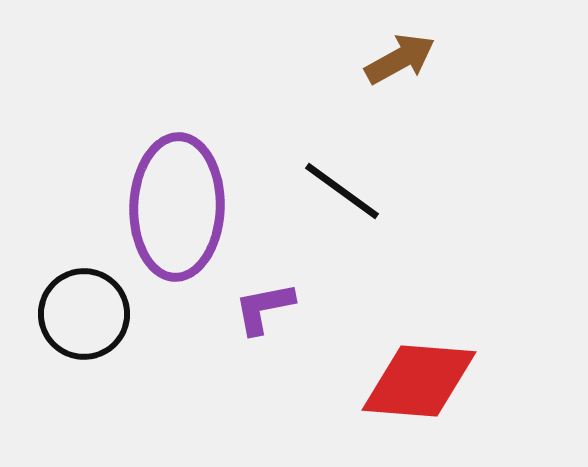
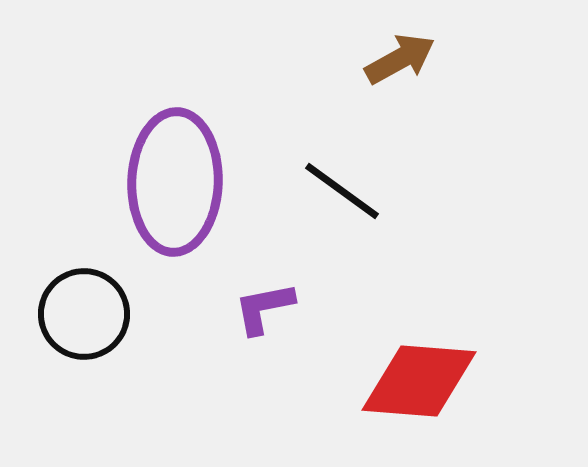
purple ellipse: moved 2 px left, 25 px up
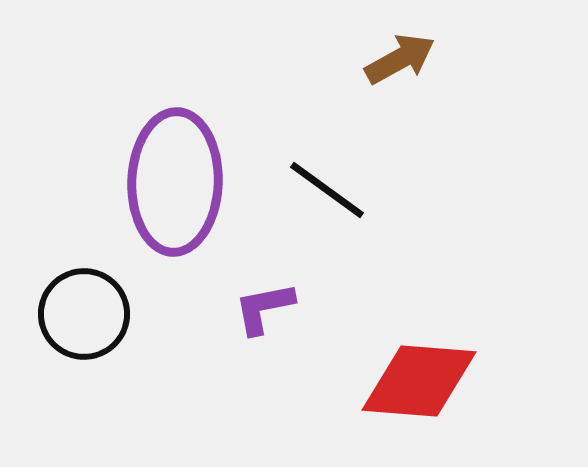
black line: moved 15 px left, 1 px up
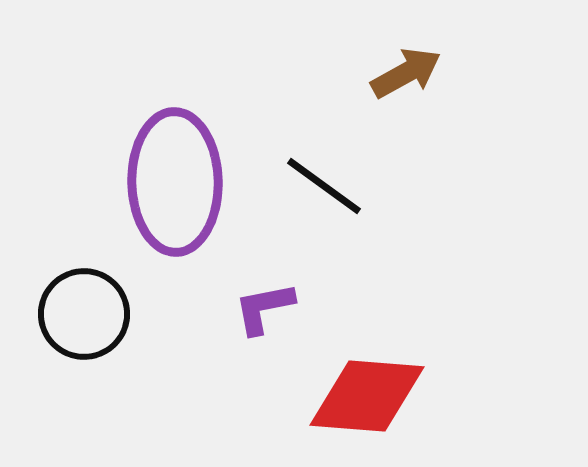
brown arrow: moved 6 px right, 14 px down
purple ellipse: rotated 3 degrees counterclockwise
black line: moved 3 px left, 4 px up
red diamond: moved 52 px left, 15 px down
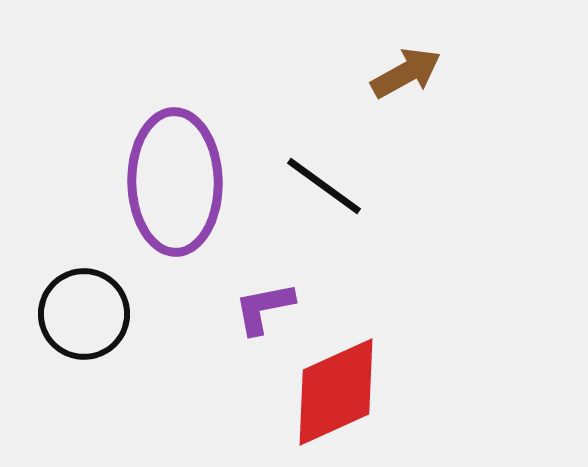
red diamond: moved 31 px left, 4 px up; rotated 29 degrees counterclockwise
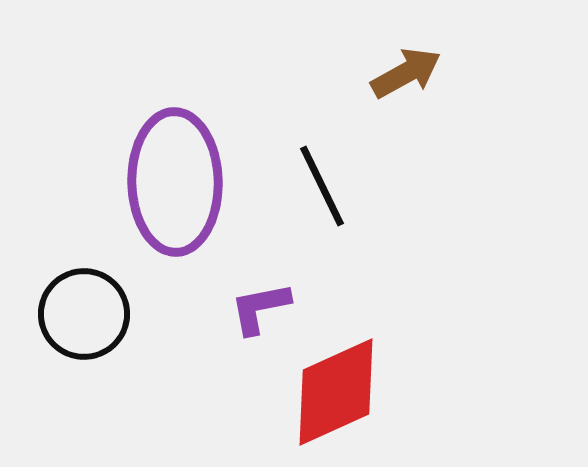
black line: moved 2 px left; rotated 28 degrees clockwise
purple L-shape: moved 4 px left
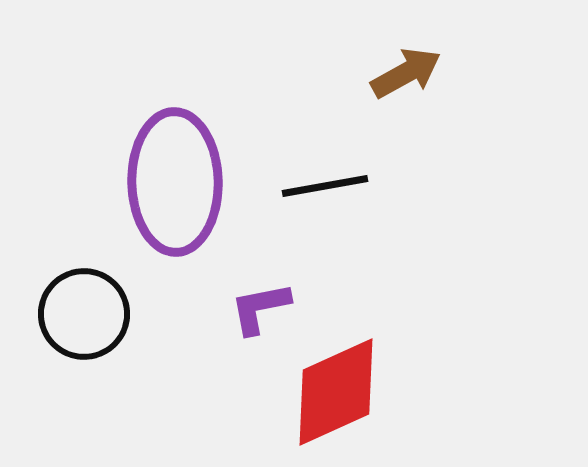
black line: moved 3 px right; rotated 74 degrees counterclockwise
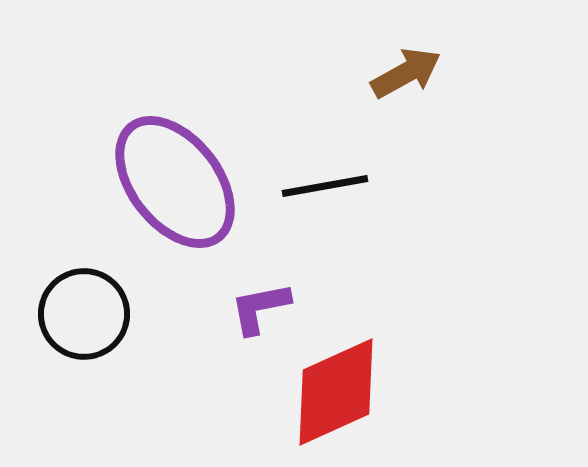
purple ellipse: rotated 37 degrees counterclockwise
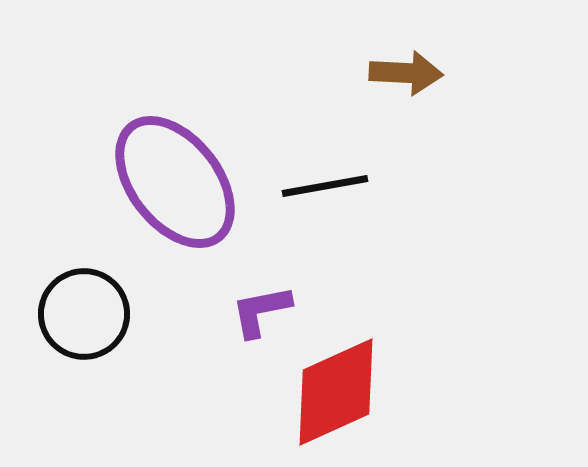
brown arrow: rotated 32 degrees clockwise
purple L-shape: moved 1 px right, 3 px down
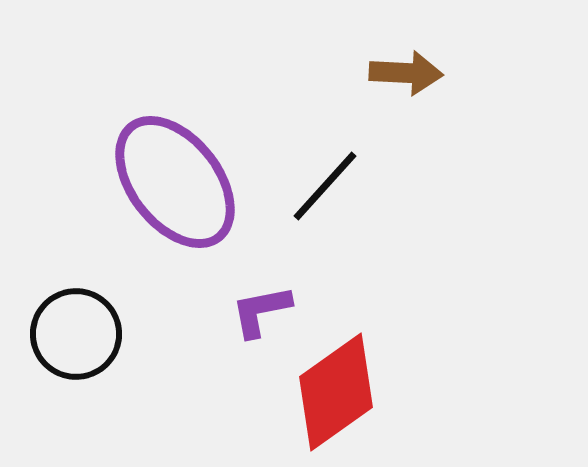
black line: rotated 38 degrees counterclockwise
black circle: moved 8 px left, 20 px down
red diamond: rotated 11 degrees counterclockwise
